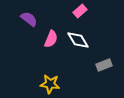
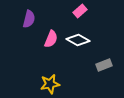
purple semicircle: rotated 66 degrees clockwise
white diamond: rotated 30 degrees counterclockwise
yellow star: rotated 18 degrees counterclockwise
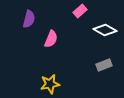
white diamond: moved 27 px right, 10 px up
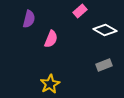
yellow star: rotated 18 degrees counterclockwise
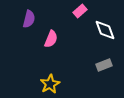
white diamond: rotated 40 degrees clockwise
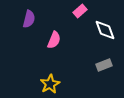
pink semicircle: moved 3 px right, 1 px down
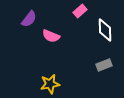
purple semicircle: rotated 24 degrees clockwise
white diamond: rotated 20 degrees clockwise
pink semicircle: moved 3 px left, 4 px up; rotated 90 degrees clockwise
yellow star: rotated 18 degrees clockwise
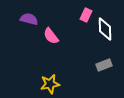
pink rectangle: moved 6 px right, 4 px down; rotated 24 degrees counterclockwise
purple semicircle: rotated 114 degrees counterclockwise
white diamond: moved 1 px up
pink semicircle: rotated 30 degrees clockwise
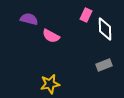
pink semicircle: rotated 24 degrees counterclockwise
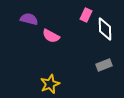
yellow star: rotated 12 degrees counterclockwise
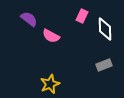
pink rectangle: moved 4 px left, 1 px down
purple semicircle: rotated 24 degrees clockwise
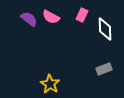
pink rectangle: moved 1 px up
pink semicircle: moved 19 px up
gray rectangle: moved 4 px down
yellow star: rotated 18 degrees counterclockwise
